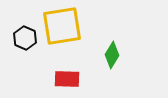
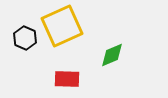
yellow square: rotated 15 degrees counterclockwise
green diamond: rotated 36 degrees clockwise
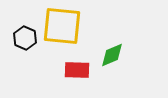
yellow square: rotated 30 degrees clockwise
red rectangle: moved 10 px right, 9 px up
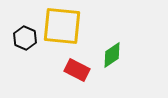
green diamond: rotated 12 degrees counterclockwise
red rectangle: rotated 25 degrees clockwise
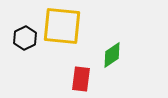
black hexagon: rotated 10 degrees clockwise
red rectangle: moved 4 px right, 9 px down; rotated 70 degrees clockwise
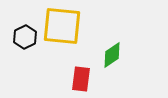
black hexagon: moved 1 px up
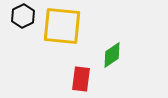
black hexagon: moved 2 px left, 21 px up
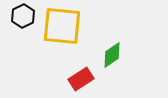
red rectangle: rotated 50 degrees clockwise
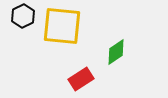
green diamond: moved 4 px right, 3 px up
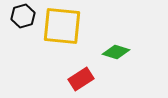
black hexagon: rotated 10 degrees clockwise
green diamond: rotated 52 degrees clockwise
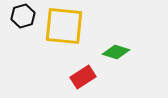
yellow square: moved 2 px right
red rectangle: moved 2 px right, 2 px up
